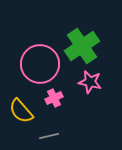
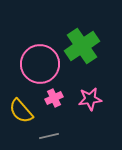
pink star: moved 17 px down; rotated 20 degrees counterclockwise
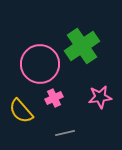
pink star: moved 10 px right, 2 px up
gray line: moved 16 px right, 3 px up
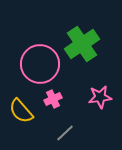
green cross: moved 2 px up
pink cross: moved 1 px left, 1 px down
gray line: rotated 30 degrees counterclockwise
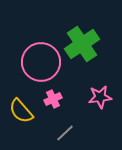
pink circle: moved 1 px right, 2 px up
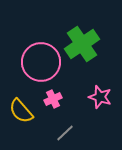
pink star: rotated 25 degrees clockwise
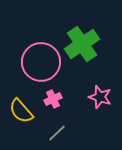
gray line: moved 8 px left
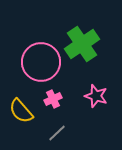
pink star: moved 4 px left, 1 px up
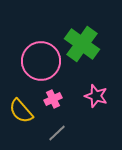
green cross: rotated 20 degrees counterclockwise
pink circle: moved 1 px up
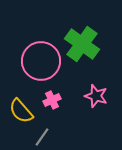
pink cross: moved 1 px left, 1 px down
gray line: moved 15 px left, 4 px down; rotated 12 degrees counterclockwise
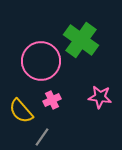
green cross: moved 1 px left, 4 px up
pink star: moved 4 px right, 1 px down; rotated 10 degrees counterclockwise
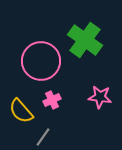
green cross: moved 4 px right
gray line: moved 1 px right
